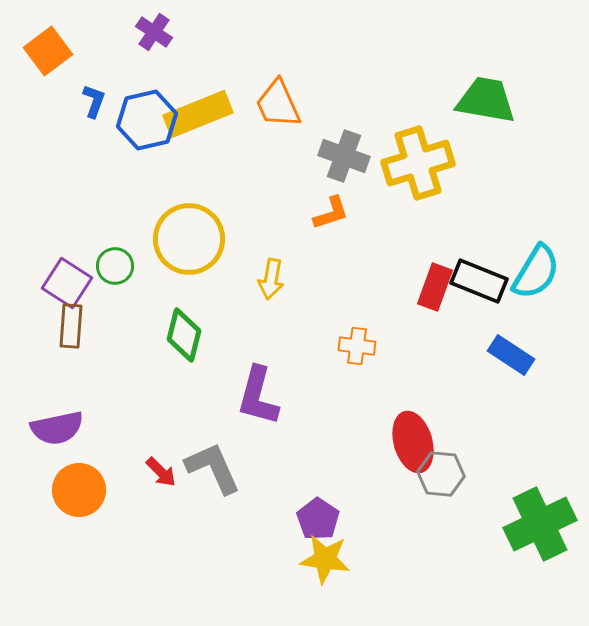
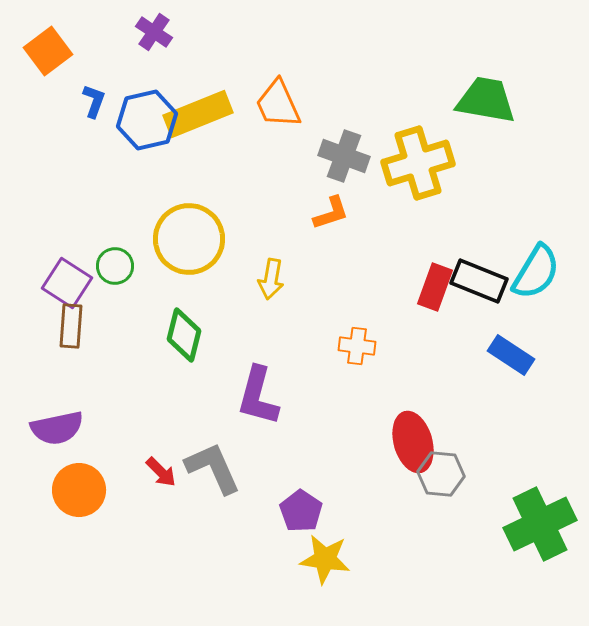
purple pentagon: moved 17 px left, 8 px up
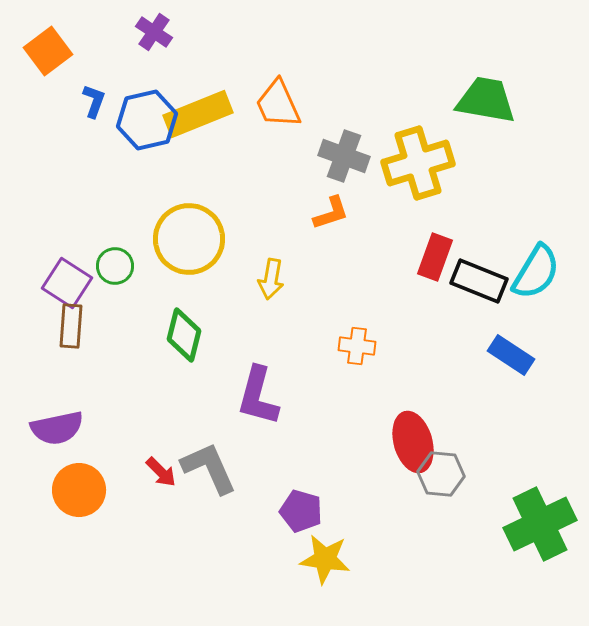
red rectangle: moved 30 px up
gray L-shape: moved 4 px left
purple pentagon: rotated 18 degrees counterclockwise
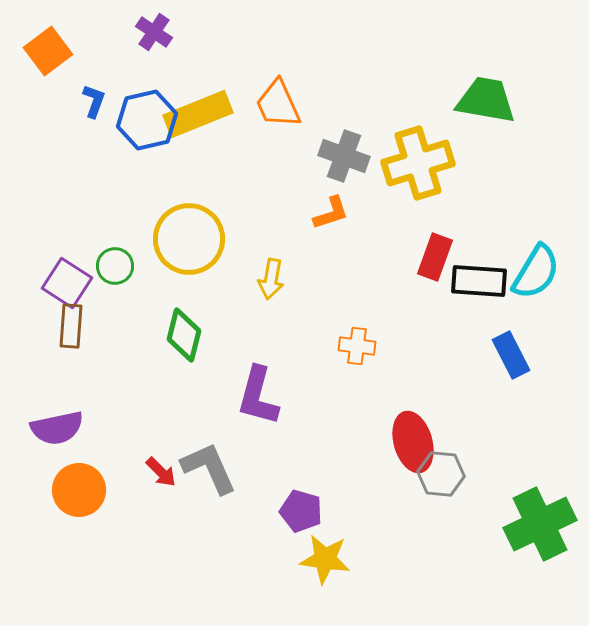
black rectangle: rotated 18 degrees counterclockwise
blue rectangle: rotated 30 degrees clockwise
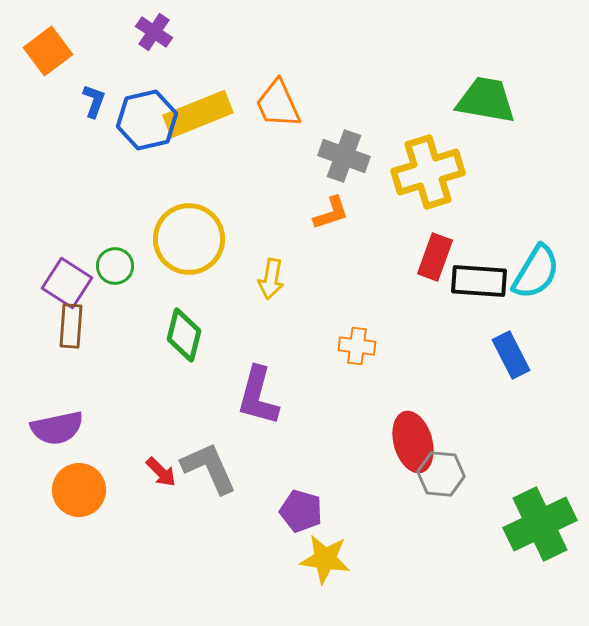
yellow cross: moved 10 px right, 9 px down
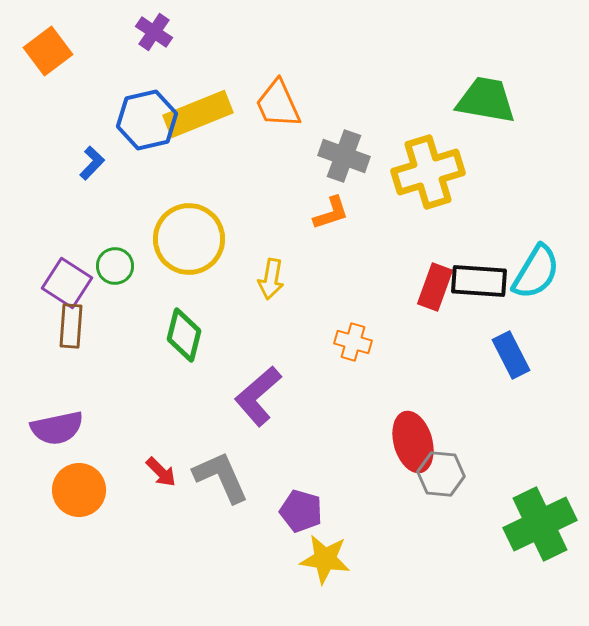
blue L-shape: moved 2 px left, 62 px down; rotated 24 degrees clockwise
red rectangle: moved 30 px down
orange cross: moved 4 px left, 4 px up; rotated 9 degrees clockwise
purple L-shape: rotated 34 degrees clockwise
gray L-shape: moved 12 px right, 9 px down
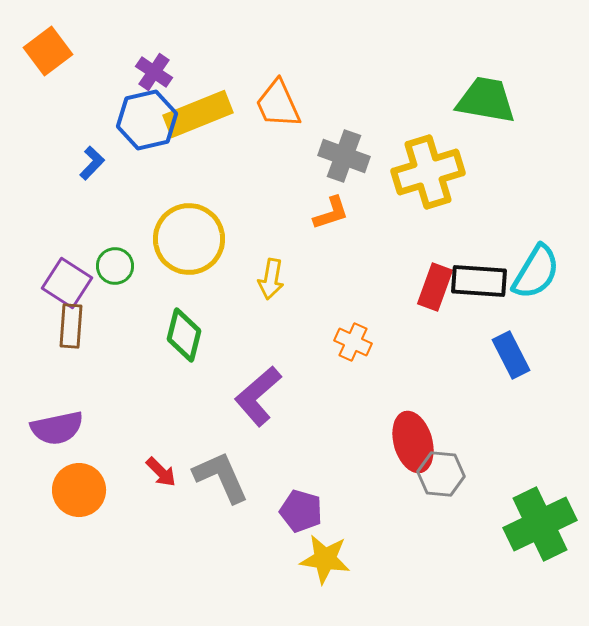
purple cross: moved 40 px down
orange cross: rotated 9 degrees clockwise
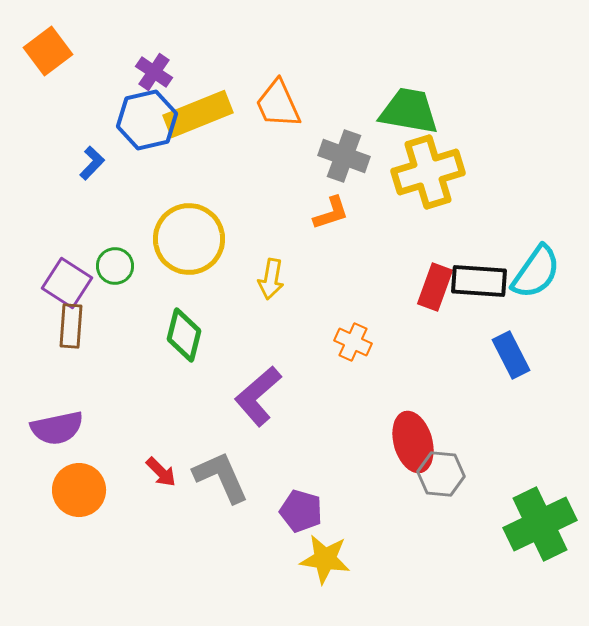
green trapezoid: moved 77 px left, 11 px down
cyan semicircle: rotated 4 degrees clockwise
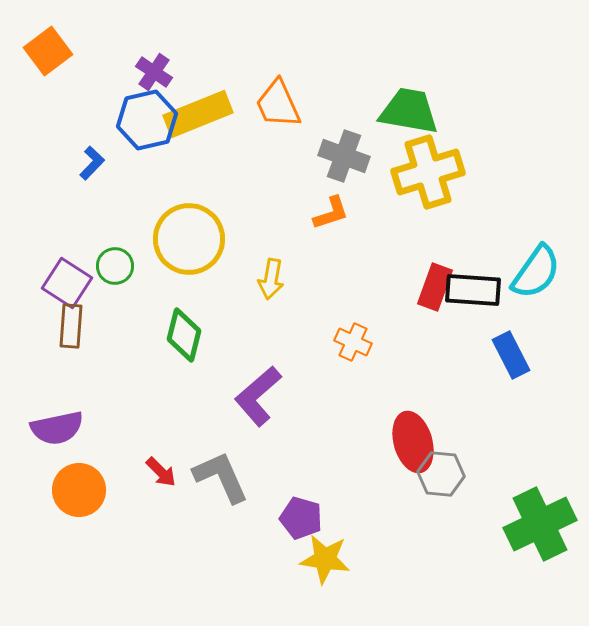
black rectangle: moved 6 px left, 9 px down
purple pentagon: moved 7 px down
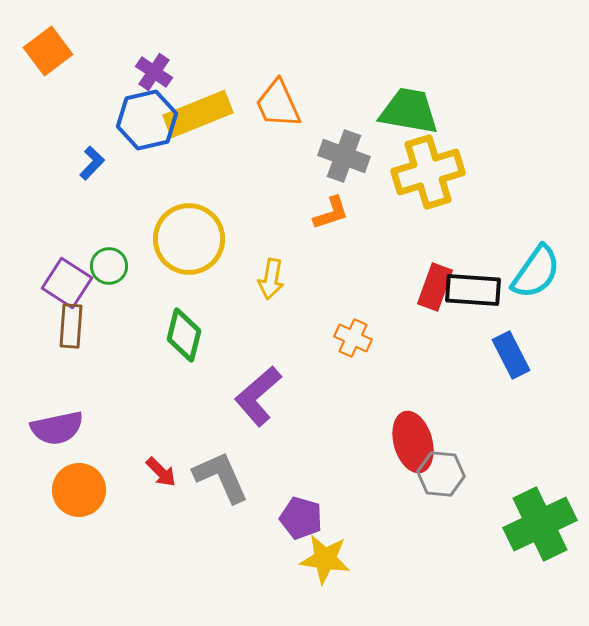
green circle: moved 6 px left
orange cross: moved 4 px up
